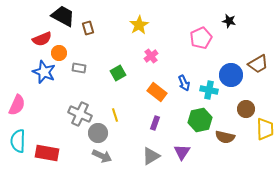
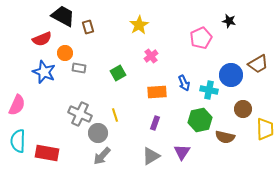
brown rectangle: moved 1 px up
orange circle: moved 6 px right
orange rectangle: rotated 42 degrees counterclockwise
brown circle: moved 3 px left
gray arrow: rotated 108 degrees clockwise
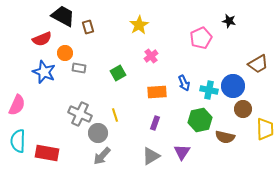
blue circle: moved 2 px right, 11 px down
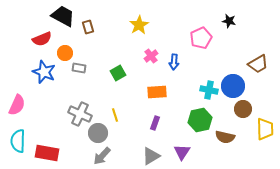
blue arrow: moved 10 px left, 21 px up; rotated 28 degrees clockwise
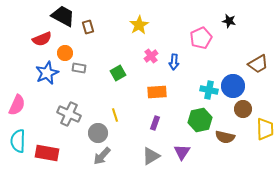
blue star: moved 3 px right, 1 px down; rotated 25 degrees clockwise
gray cross: moved 11 px left
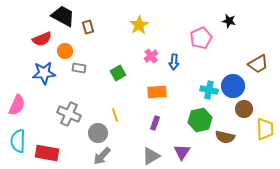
orange circle: moved 2 px up
blue star: moved 3 px left; rotated 20 degrees clockwise
brown circle: moved 1 px right
